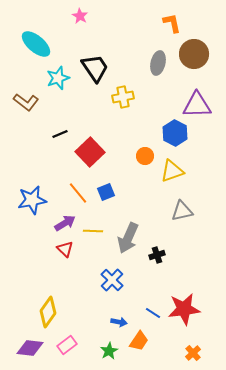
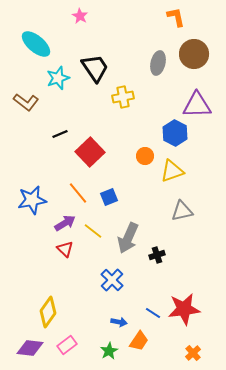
orange L-shape: moved 4 px right, 6 px up
blue square: moved 3 px right, 5 px down
yellow line: rotated 36 degrees clockwise
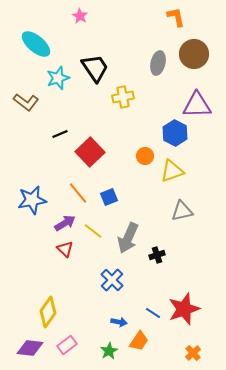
red star: rotated 12 degrees counterclockwise
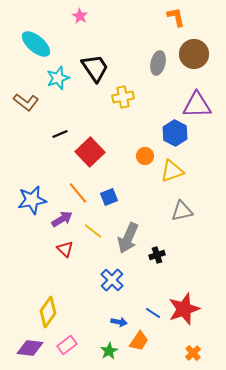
purple arrow: moved 3 px left, 4 px up
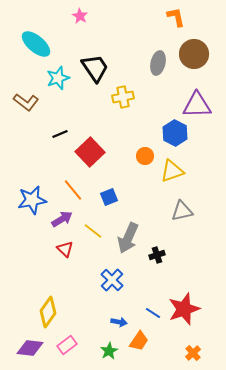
orange line: moved 5 px left, 3 px up
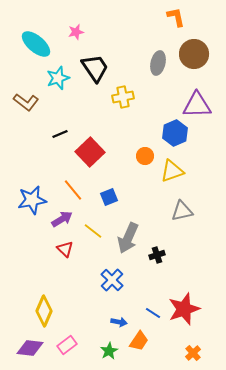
pink star: moved 4 px left, 16 px down; rotated 28 degrees clockwise
blue hexagon: rotated 10 degrees clockwise
yellow diamond: moved 4 px left, 1 px up; rotated 12 degrees counterclockwise
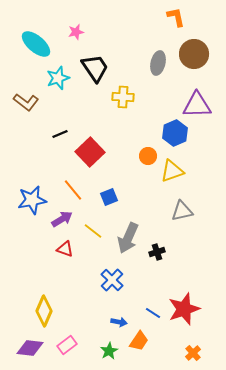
yellow cross: rotated 15 degrees clockwise
orange circle: moved 3 px right
red triangle: rotated 24 degrees counterclockwise
black cross: moved 3 px up
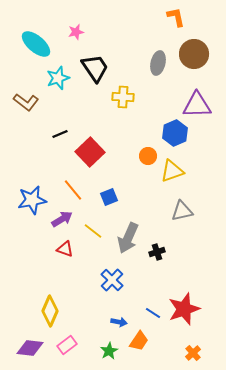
yellow diamond: moved 6 px right
